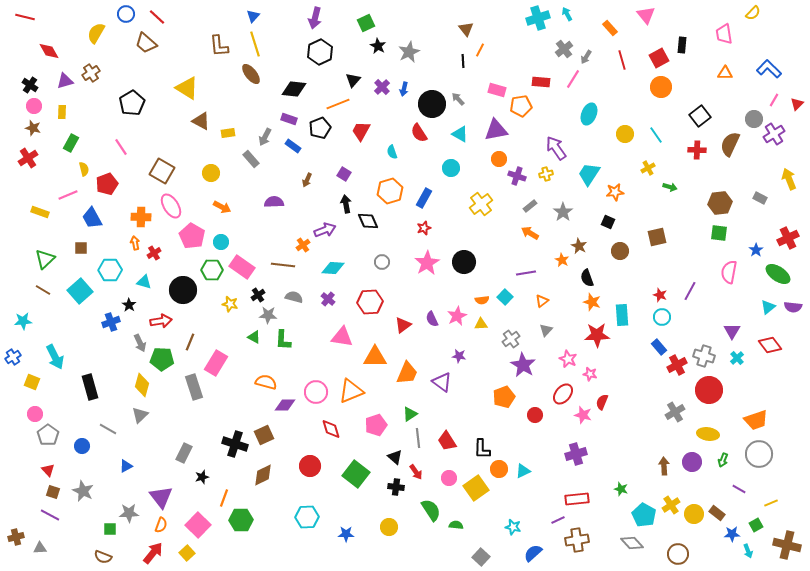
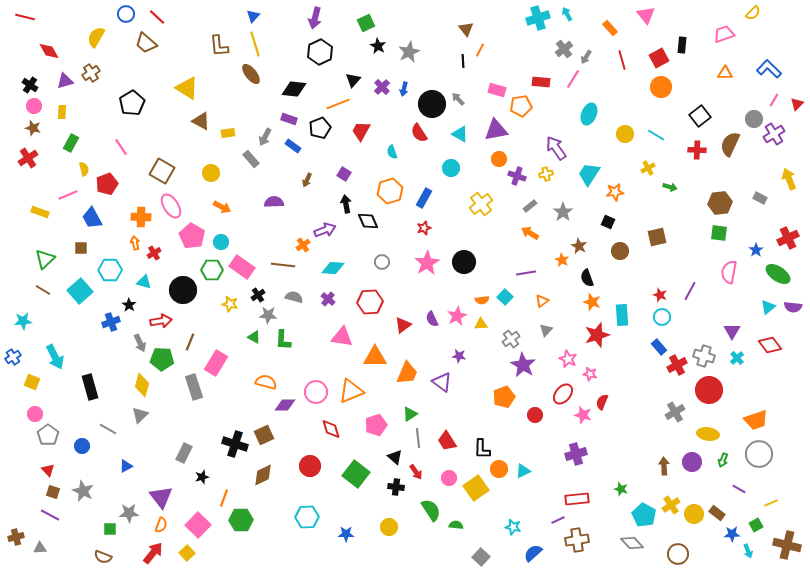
yellow semicircle at (96, 33): moved 4 px down
pink trapezoid at (724, 34): rotated 80 degrees clockwise
cyan line at (656, 135): rotated 24 degrees counterclockwise
red star at (597, 335): rotated 15 degrees counterclockwise
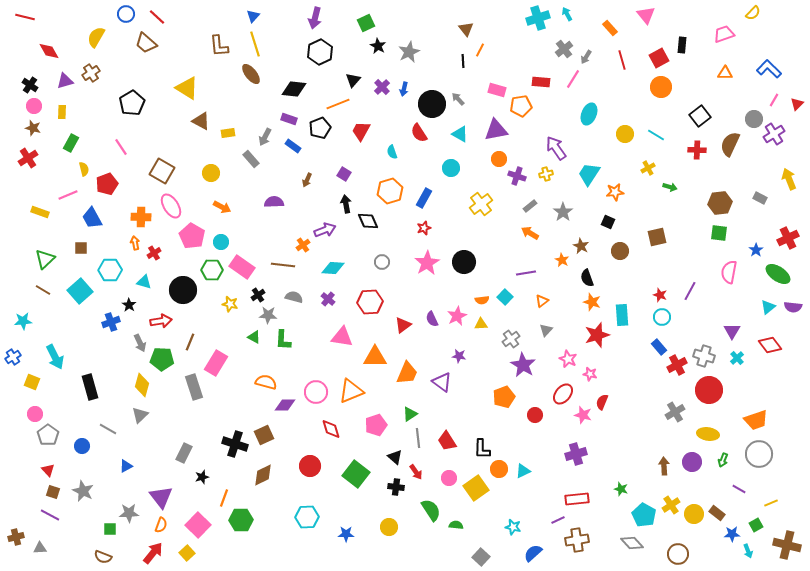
brown star at (579, 246): moved 2 px right
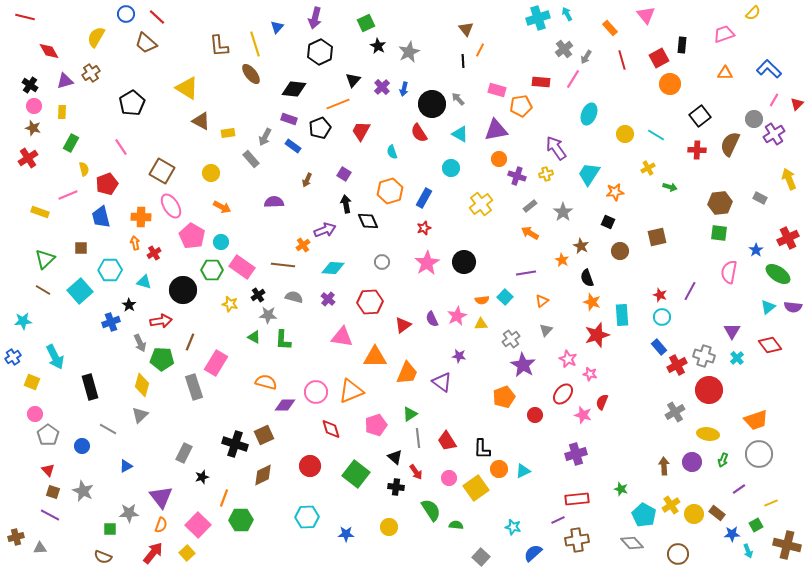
blue triangle at (253, 16): moved 24 px right, 11 px down
orange circle at (661, 87): moved 9 px right, 3 px up
blue trapezoid at (92, 218): moved 9 px right, 1 px up; rotated 15 degrees clockwise
purple line at (739, 489): rotated 64 degrees counterclockwise
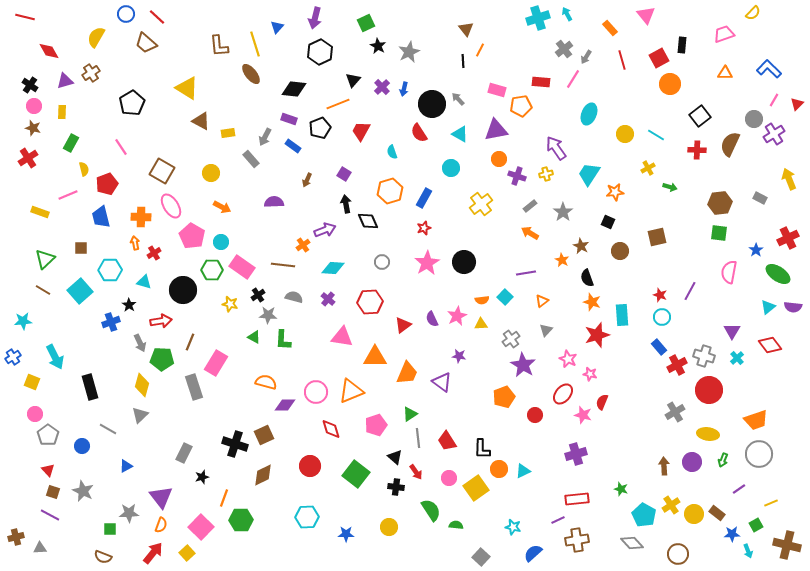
pink square at (198, 525): moved 3 px right, 2 px down
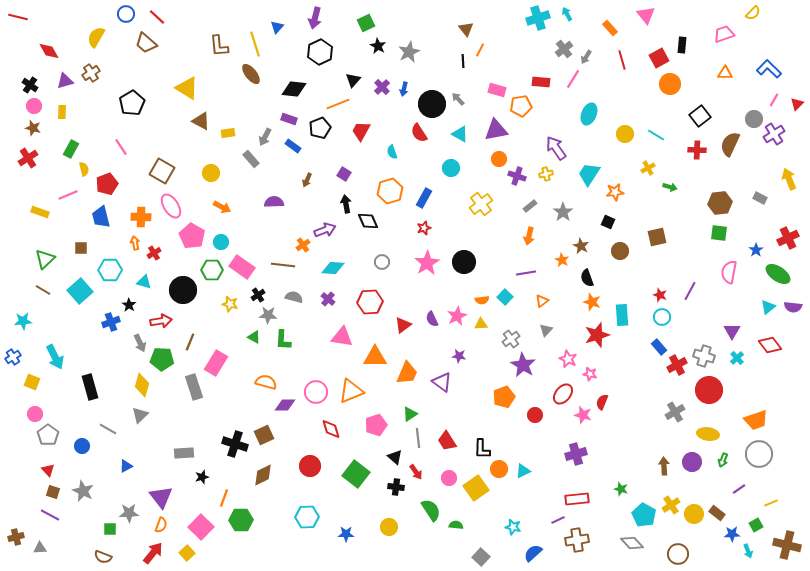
red line at (25, 17): moved 7 px left
green rectangle at (71, 143): moved 6 px down
orange arrow at (530, 233): moved 1 px left, 3 px down; rotated 108 degrees counterclockwise
gray rectangle at (184, 453): rotated 60 degrees clockwise
